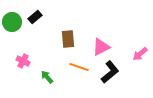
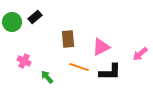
pink cross: moved 1 px right
black L-shape: rotated 40 degrees clockwise
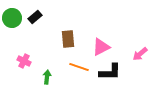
green circle: moved 4 px up
green arrow: rotated 48 degrees clockwise
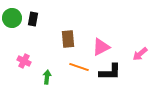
black rectangle: moved 2 px left, 2 px down; rotated 40 degrees counterclockwise
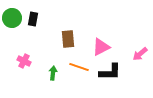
green arrow: moved 6 px right, 4 px up
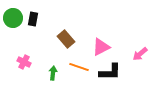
green circle: moved 1 px right
brown rectangle: moved 2 px left; rotated 36 degrees counterclockwise
pink cross: moved 1 px down
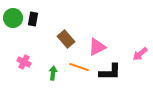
pink triangle: moved 4 px left
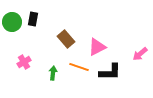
green circle: moved 1 px left, 4 px down
pink cross: rotated 32 degrees clockwise
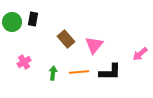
pink triangle: moved 3 px left, 2 px up; rotated 24 degrees counterclockwise
orange line: moved 5 px down; rotated 24 degrees counterclockwise
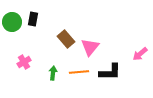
pink triangle: moved 4 px left, 2 px down
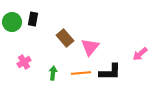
brown rectangle: moved 1 px left, 1 px up
orange line: moved 2 px right, 1 px down
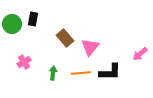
green circle: moved 2 px down
